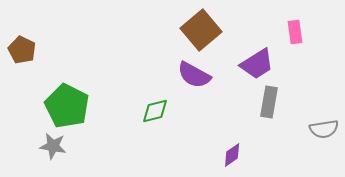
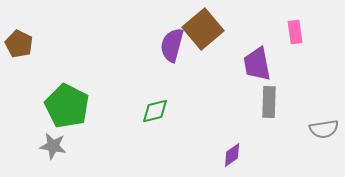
brown square: moved 2 px right, 1 px up
brown pentagon: moved 3 px left, 6 px up
purple trapezoid: rotated 111 degrees clockwise
purple semicircle: moved 22 px left, 30 px up; rotated 76 degrees clockwise
gray rectangle: rotated 8 degrees counterclockwise
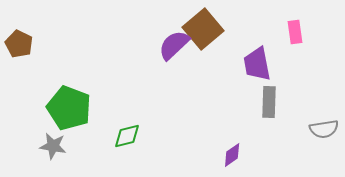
purple semicircle: moved 2 px right; rotated 32 degrees clockwise
green pentagon: moved 2 px right, 2 px down; rotated 6 degrees counterclockwise
green diamond: moved 28 px left, 25 px down
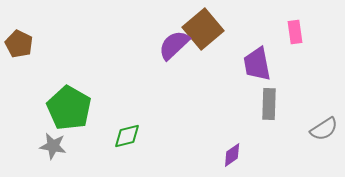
gray rectangle: moved 2 px down
green pentagon: rotated 9 degrees clockwise
gray semicircle: rotated 24 degrees counterclockwise
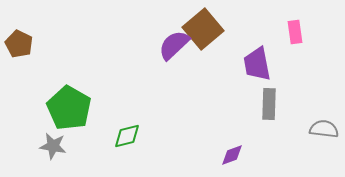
gray semicircle: rotated 140 degrees counterclockwise
purple diamond: rotated 15 degrees clockwise
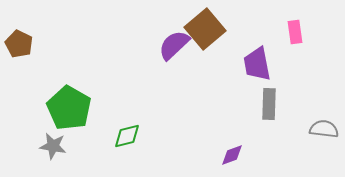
brown square: moved 2 px right
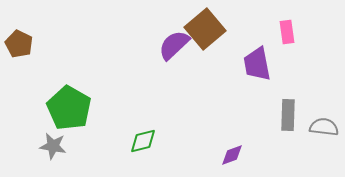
pink rectangle: moved 8 px left
gray rectangle: moved 19 px right, 11 px down
gray semicircle: moved 2 px up
green diamond: moved 16 px right, 5 px down
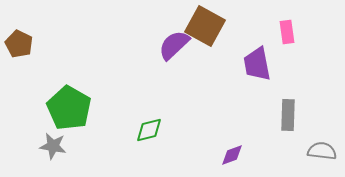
brown square: moved 3 px up; rotated 21 degrees counterclockwise
gray semicircle: moved 2 px left, 24 px down
green diamond: moved 6 px right, 11 px up
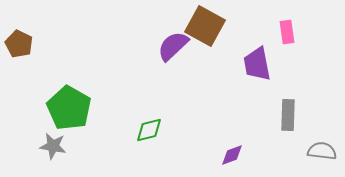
purple semicircle: moved 1 px left, 1 px down
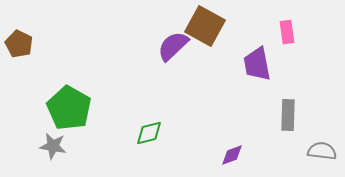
green diamond: moved 3 px down
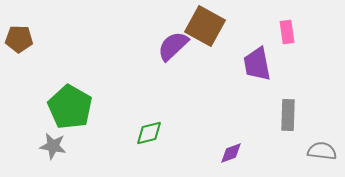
brown pentagon: moved 5 px up; rotated 24 degrees counterclockwise
green pentagon: moved 1 px right, 1 px up
purple diamond: moved 1 px left, 2 px up
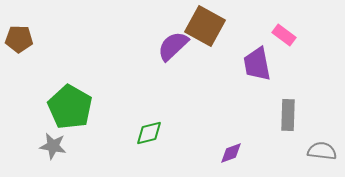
pink rectangle: moved 3 px left, 3 px down; rotated 45 degrees counterclockwise
